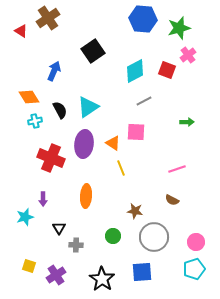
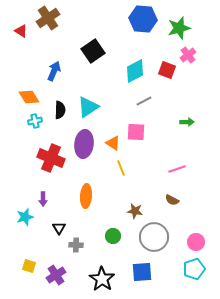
black semicircle: rotated 30 degrees clockwise
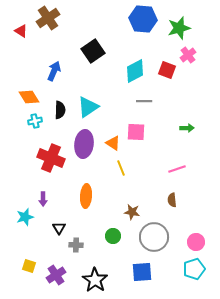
gray line: rotated 28 degrees clockwise
green arrow: moved 6 px down
brown semicircle: rotated 56 degrees clockwise
brown star: moved 3 px left, 1 px down
black star: moved 7 px left, 1 px down
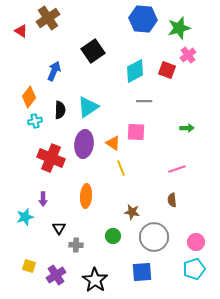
orange diamond: rotated 70 degrees clockwise
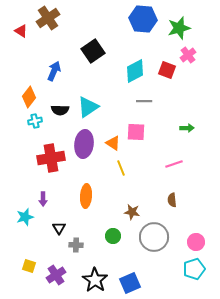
black semicircle: rotated 90 degrees clockwise
red cross: rotated 32 degrees counterclockwise
pink line: moved 3 px left, 5 px up
blue square: moved 12 px left, 11 px down; rotated 20 degrees counterclockwise
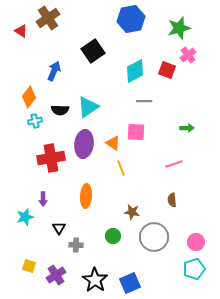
blue hexagon: moved 12 px left; rotated 16 degrees counterclockwise
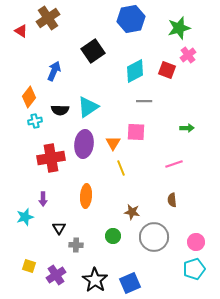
orange triangle: rotated 28 degrees clockwise
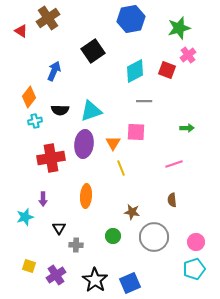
cyan triangle: moved 3 px right, 4 px down; rotated 15 degrees clockwise
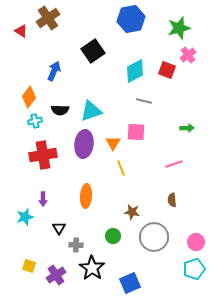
gray line: rotated 14 degrees clockwise
red cross: moved 8 px left, 3 px up
black star: moved 3 px left, 12 px up
